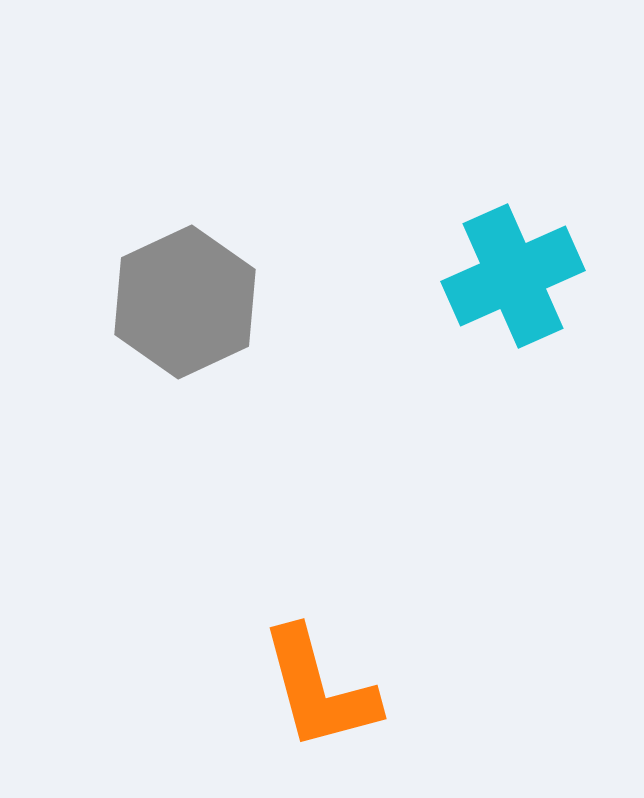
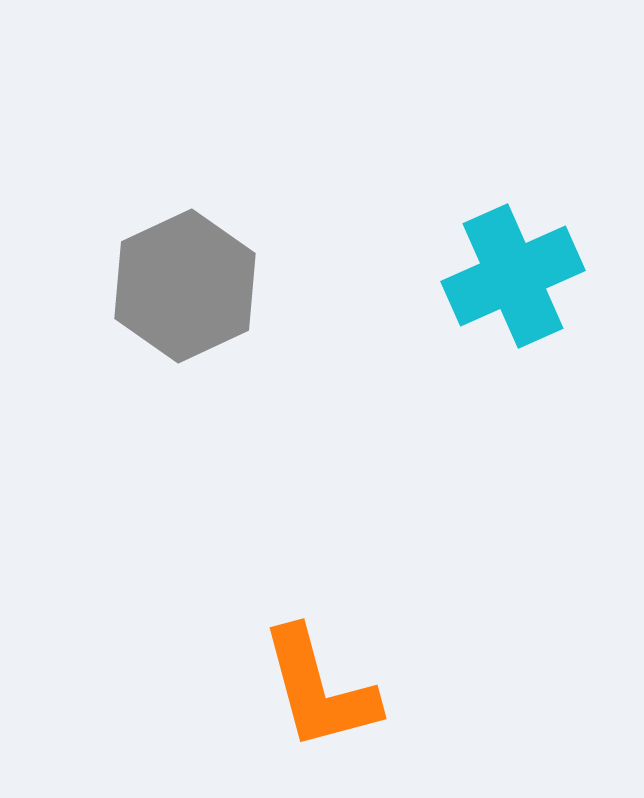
gray hexagon: moved 16 px up
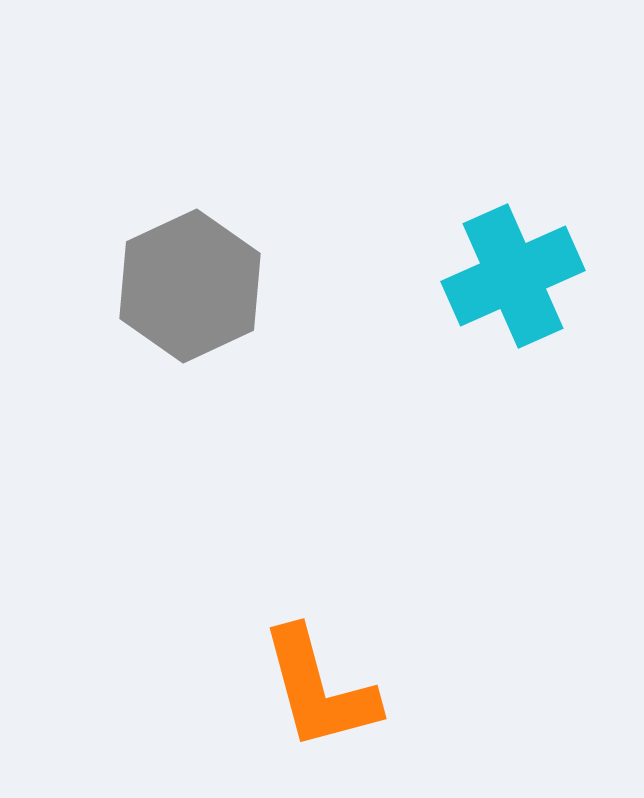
gray hexagon: moved 5 px right
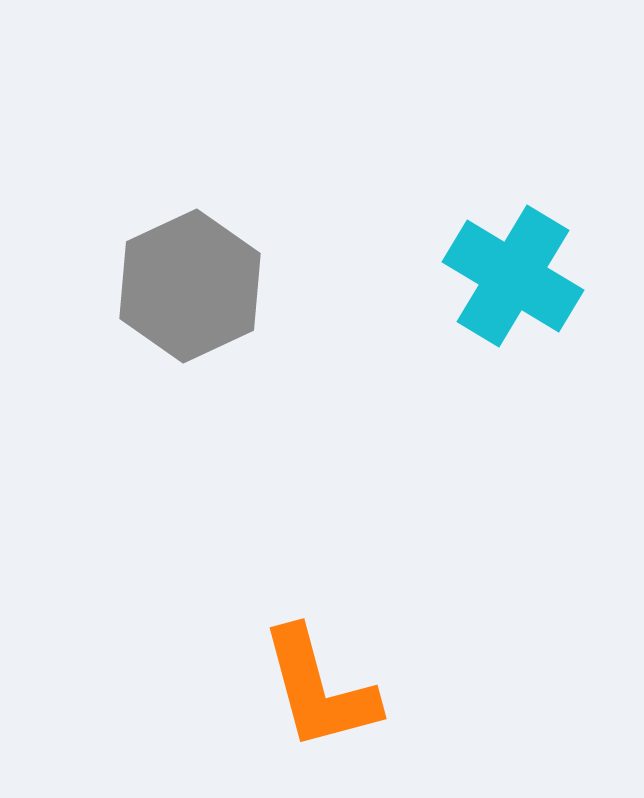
cyan cross: rotated 35 degrees counterclockwise
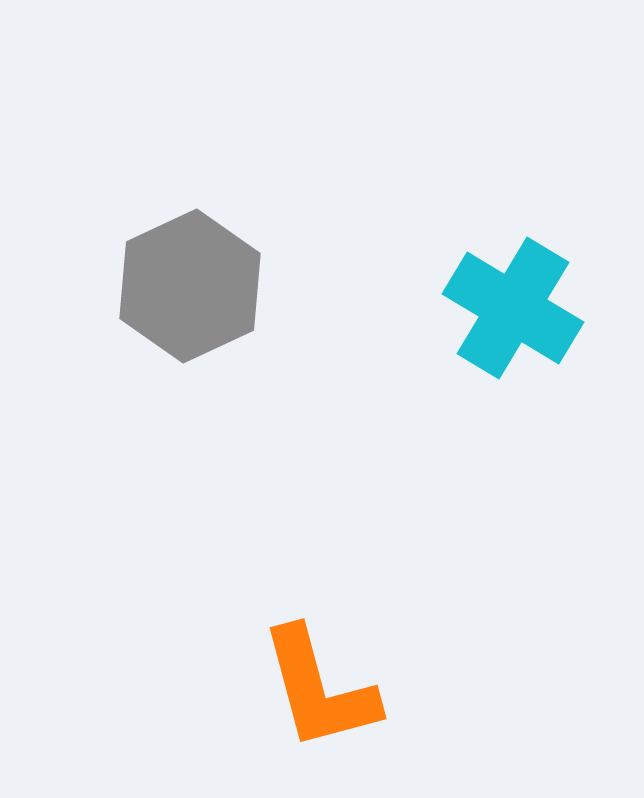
cyan cross: moved 32 px down
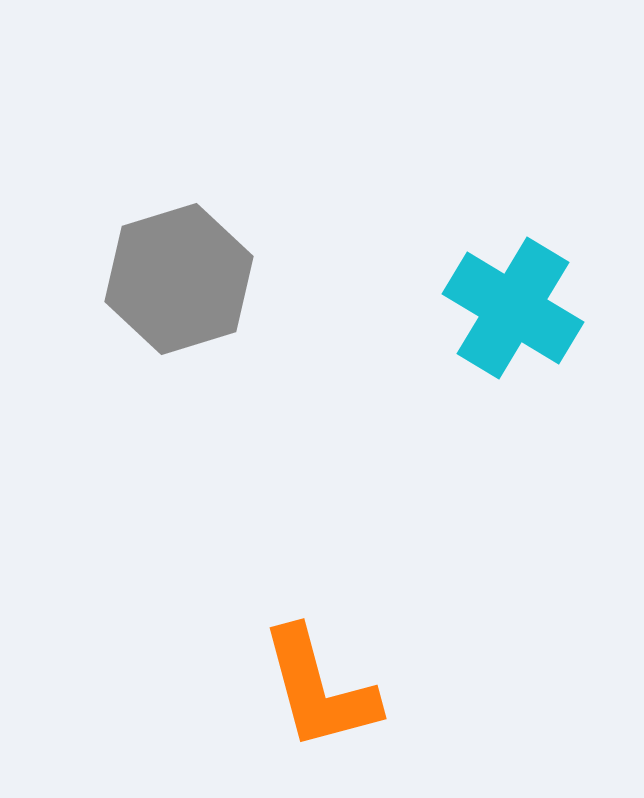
gray hexagon: moved 11 px left, 7 px up; rotated 8 degrees clockwise
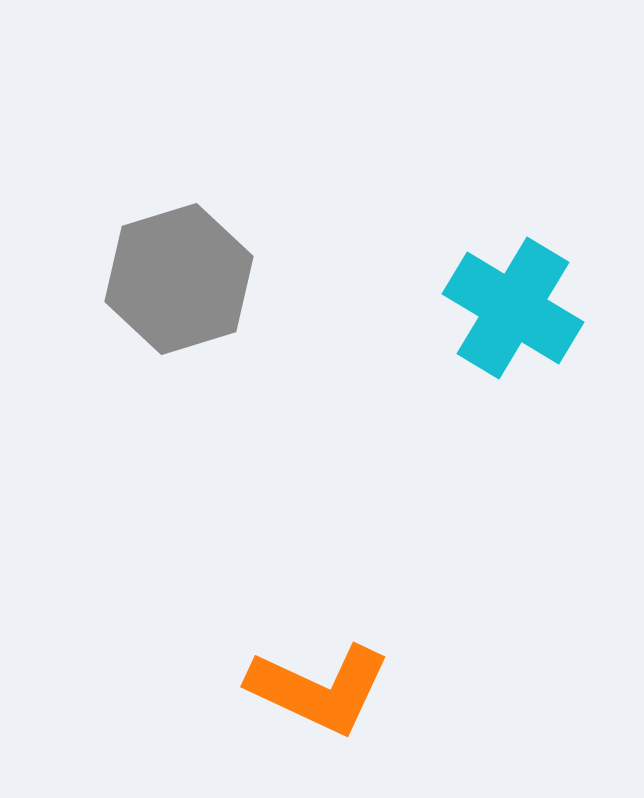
orange L-shape: rotated 50 degrees counterclockwise
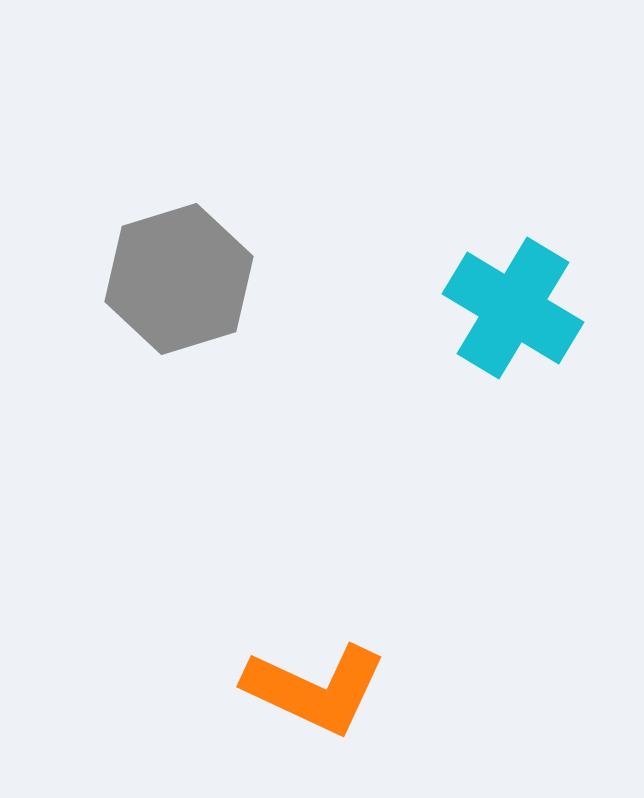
orange L-shape: moved 4 px left
